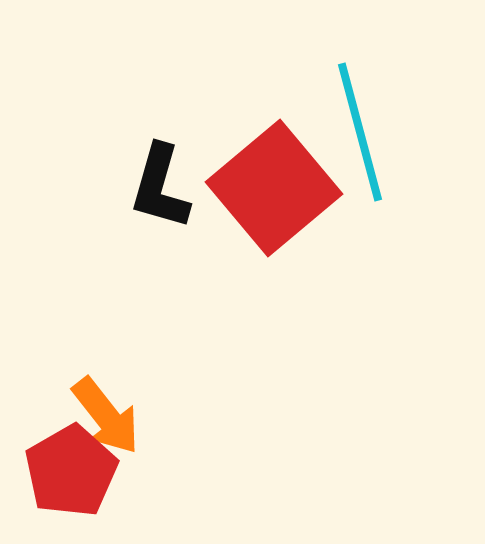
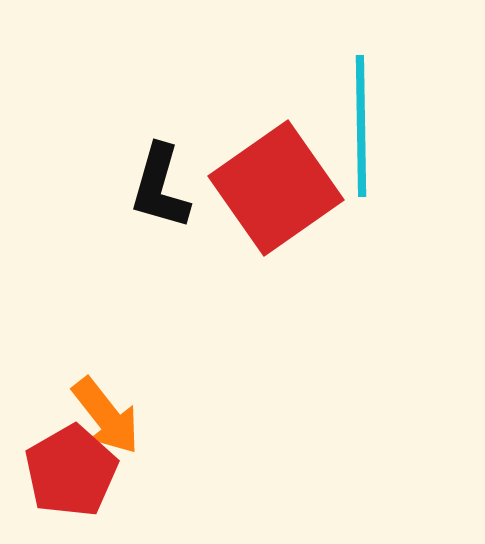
cyan line: moved 1 px right, 6 px up; rotated 14 degrees clockwise
red square: moved 2 px right; rotated 5 degrees clockwise
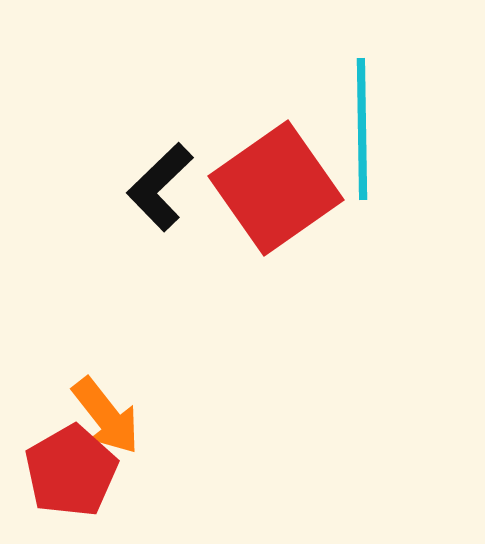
cyan line: moved 1 px right, 3 px down
black L-shape: rotated 30 degrees clockwise
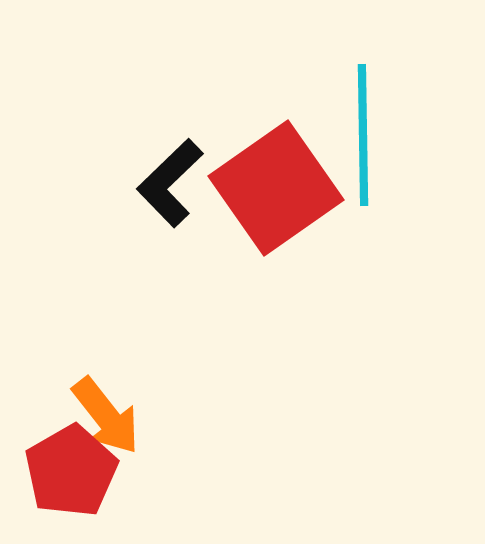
cyan line: moved 1 px right, 6 px down
black L-shape: moved 10 px right, 4 px up
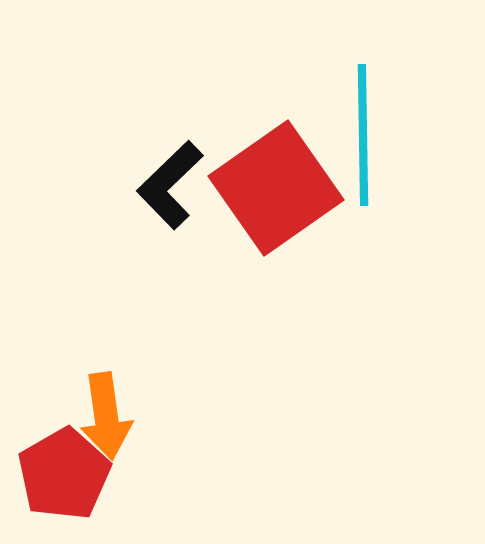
black L-shape: moved 2 px down
orange arrow: rotated 30 degrees clockwise
red pentagon: moved 7 px left, 3 px down
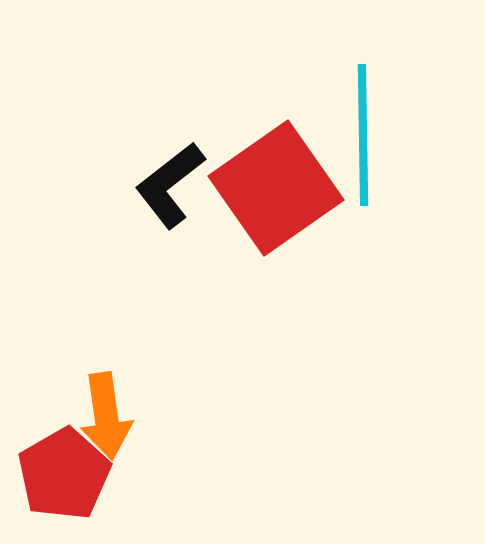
black L-shape: rotated 6 degrees clockwise
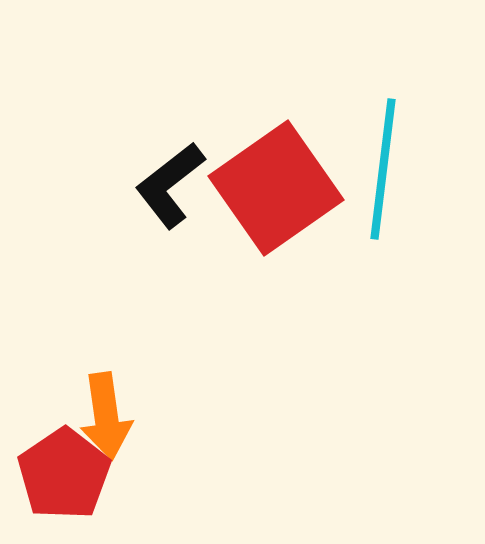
cyan line: moved 20 px right, 34 px down; rotated 8 degrees clockwise
red pentagon: rotated 4 degrees counterclockwise
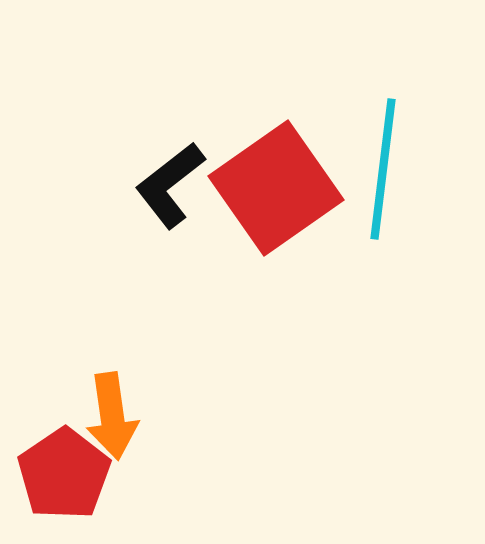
orange arrow: moved 6 px right
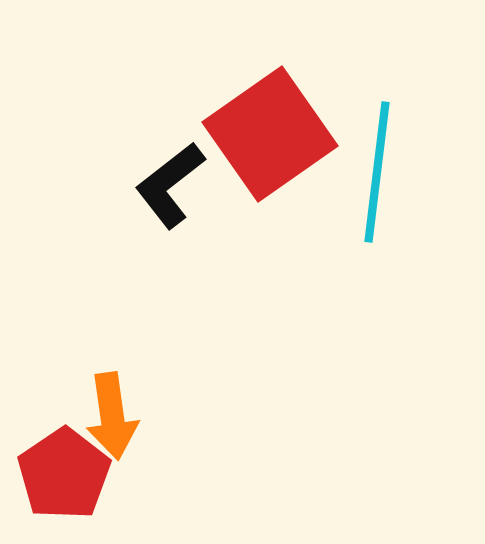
cyan line: moved 6 px left, 3 px down
red square: moved 6 px left, 54 px up
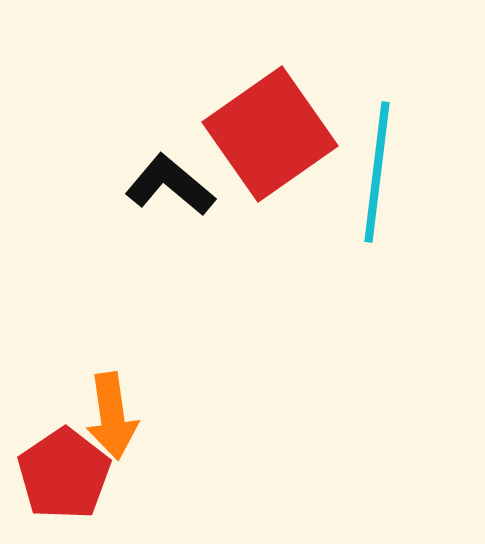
black L-shape: rotated 78 degrees clockwise
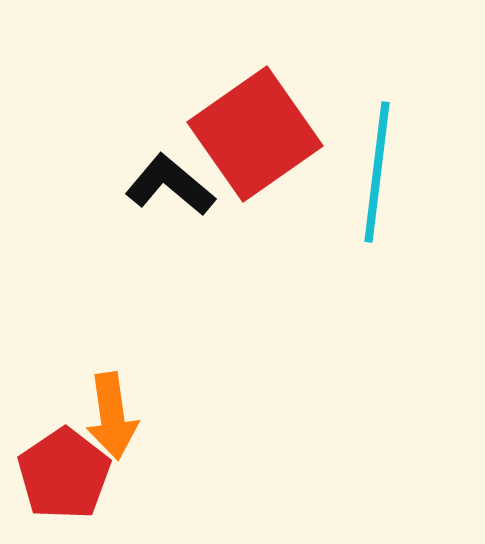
red square: moved 15 px left
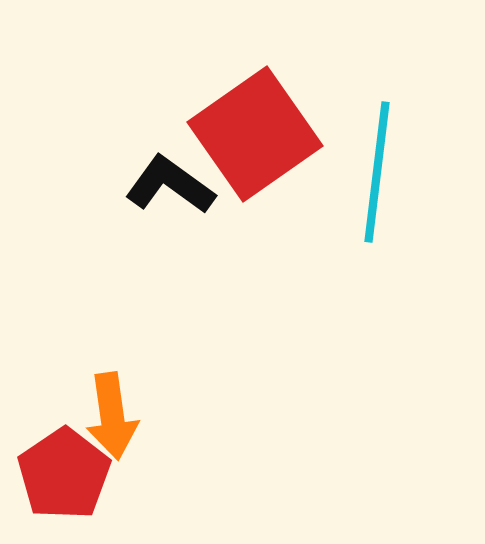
black L-shape: rotated 4 degrees counterclockwise
